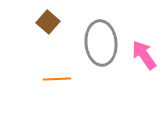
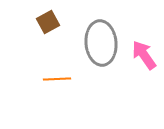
brown square: rotated 20 degrees clockwise
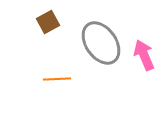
gray ellipse: rotated 30 degrees counterclockwise
pink arrow: rotated 12 degrees clockwise
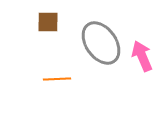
brown square: rotated 30 degrees clockwise
pink arrow: moved 2 px left, 1 px down
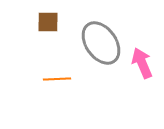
pink arrow: moved 7 px down
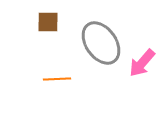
pink arrow: rotated 116 degrees counterclockwise
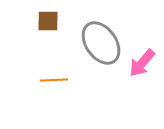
brown square: moved 1 px up
orange line: moved 3 px left, 1 px down
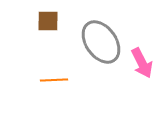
gray ellipse: moved 1 px up
pink arrow: rotated 68 degrees counterclockwise
